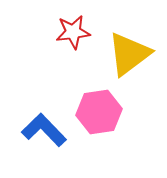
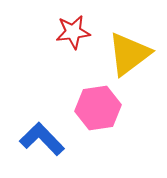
pink hexagon: moved 1 px left, 4 px up
blue L-shape: moved 2 px left, 9 px down
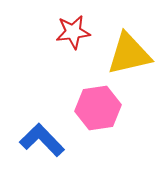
yellow triangle: rotated 24 degrees clockwise
blue L-shape: moved 1 px down
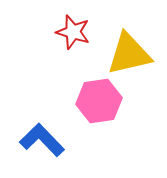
red star: rotated 24 degrees clockwise
pink hexagon: moved 1 px right, 7 px up
